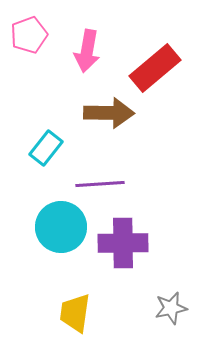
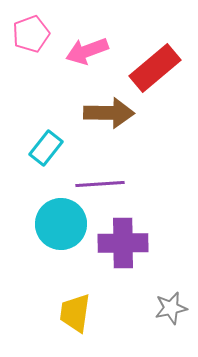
pink pentagon: moved 2 px right, 1 px up
pink arrow: rotated 60 degrees clockwise
cyan circle: moved 3 px up
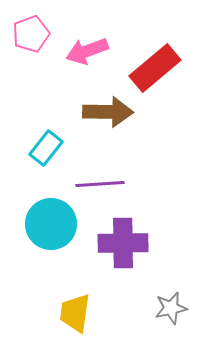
brown arrow: moved 1 px left, 1 px up
cyan circle: moved 10 px left
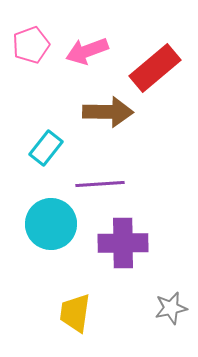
pink pentagon: moved 11 px down
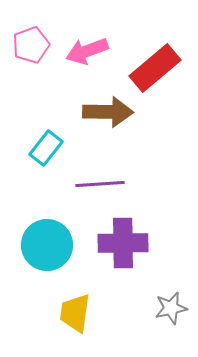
cyan circle: moved 4 px left, 21 px down
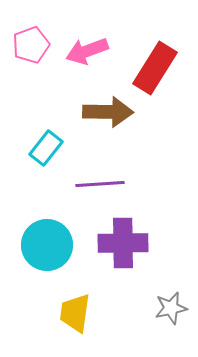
red rectangle: rotated 18 degrees counterclockwise
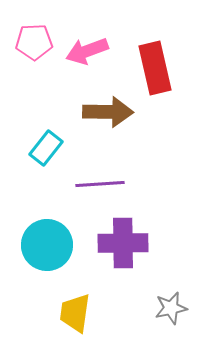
pink pentagon: moved 3 px right, 3 px up; rotated 18 degrees clockwise
red rectangle: rotated 45 degrees counterclockwise
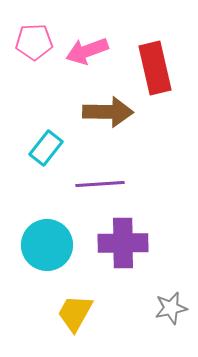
yellow trapezoid: rotated 21 degrees clockwise
